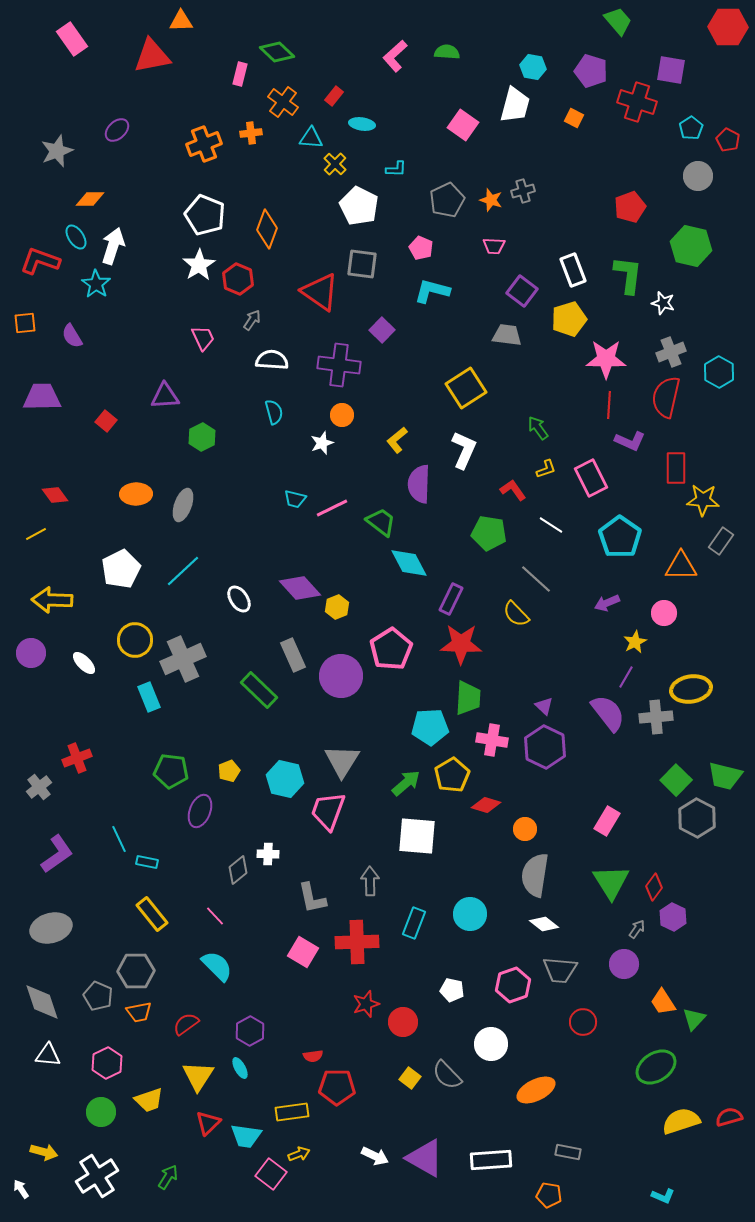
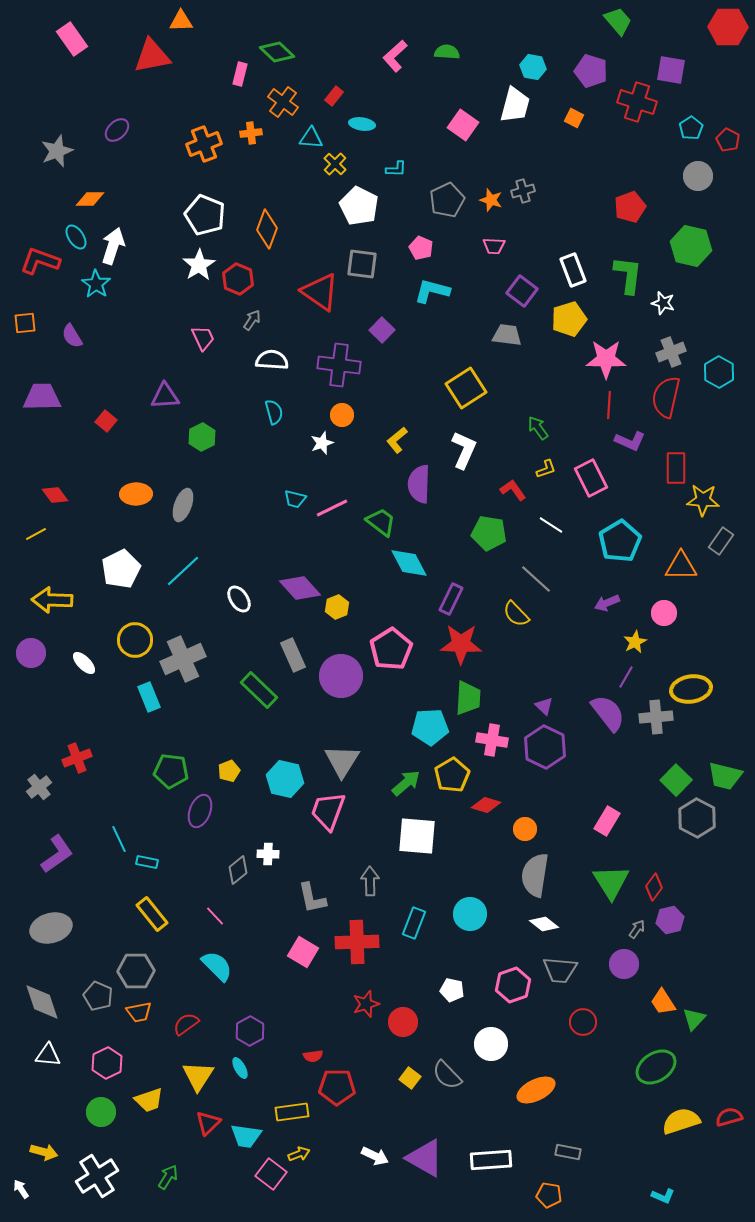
cyan pentagon at (620, 537): moved 4 px down; rotated 6 degrees clockwise
purple hexagon at (673, 917): moved 3 px left, 3 px down; rotated 20 degrees clockwise
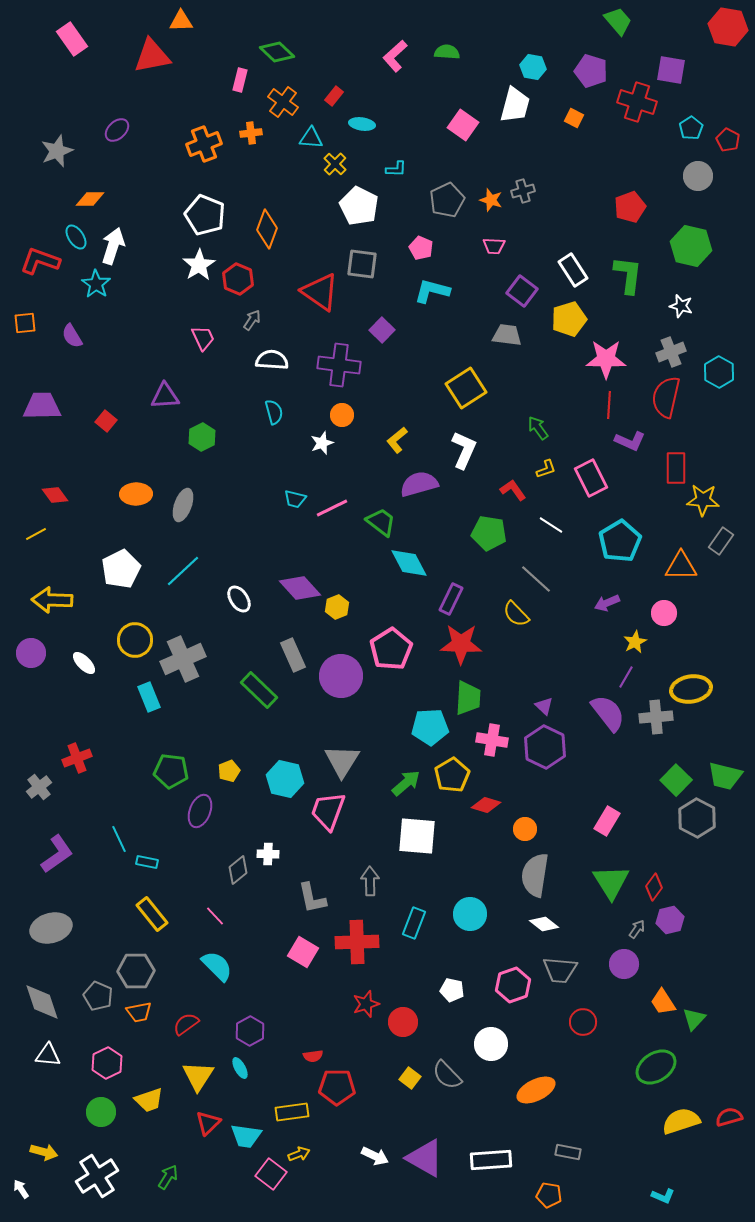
red hexagon at (728, 27): rotated 9 degrees clockwise
pink rectangle at (240, 74): moved 6 px down
white rectangle at (573, 270): rotated 12 degrees counterclockwise
white star at (663, 303): moved 18 px right, 3 px down
purple trapezoid at (42, 397): moved 9 px down
purple semicircle at (419, 484): rotated 72 degrees clockwise
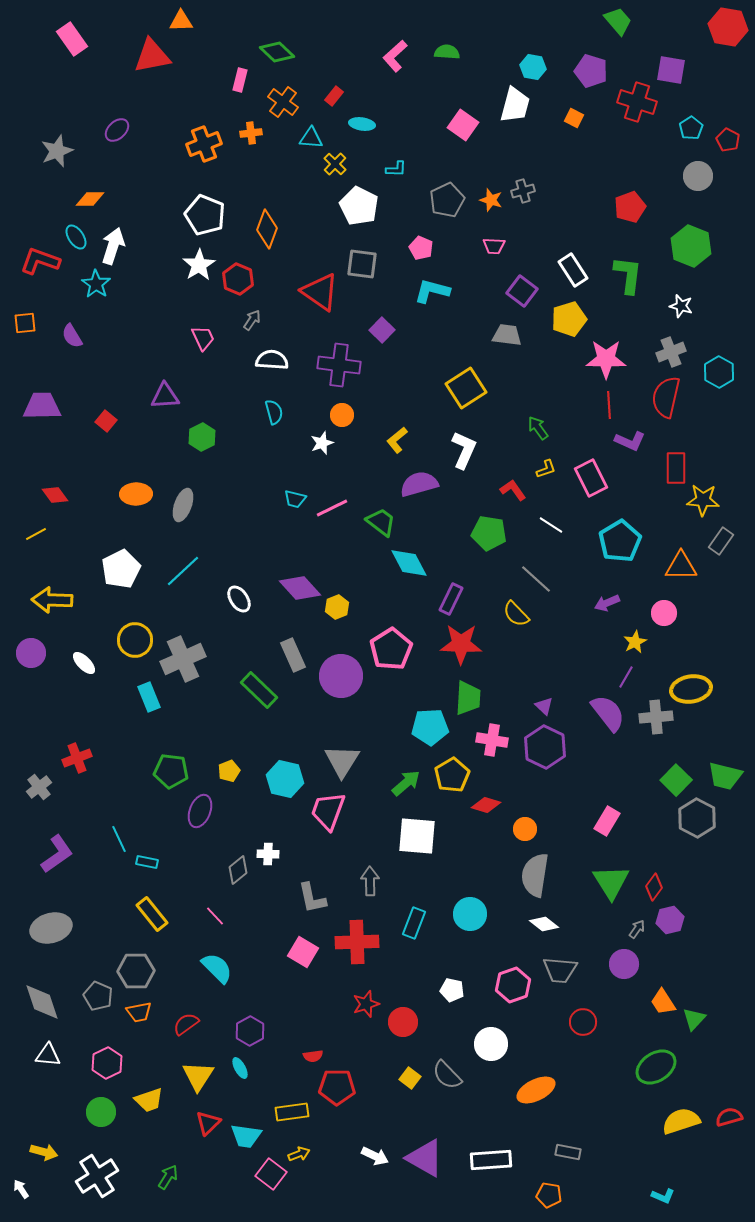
green hexagon at (691, 246): rotated 9 degrees clockwise
red line at (609, 405): rotated 8 degrees counterclockwise
cyan semicircle at (217, 966): moved 2 px down
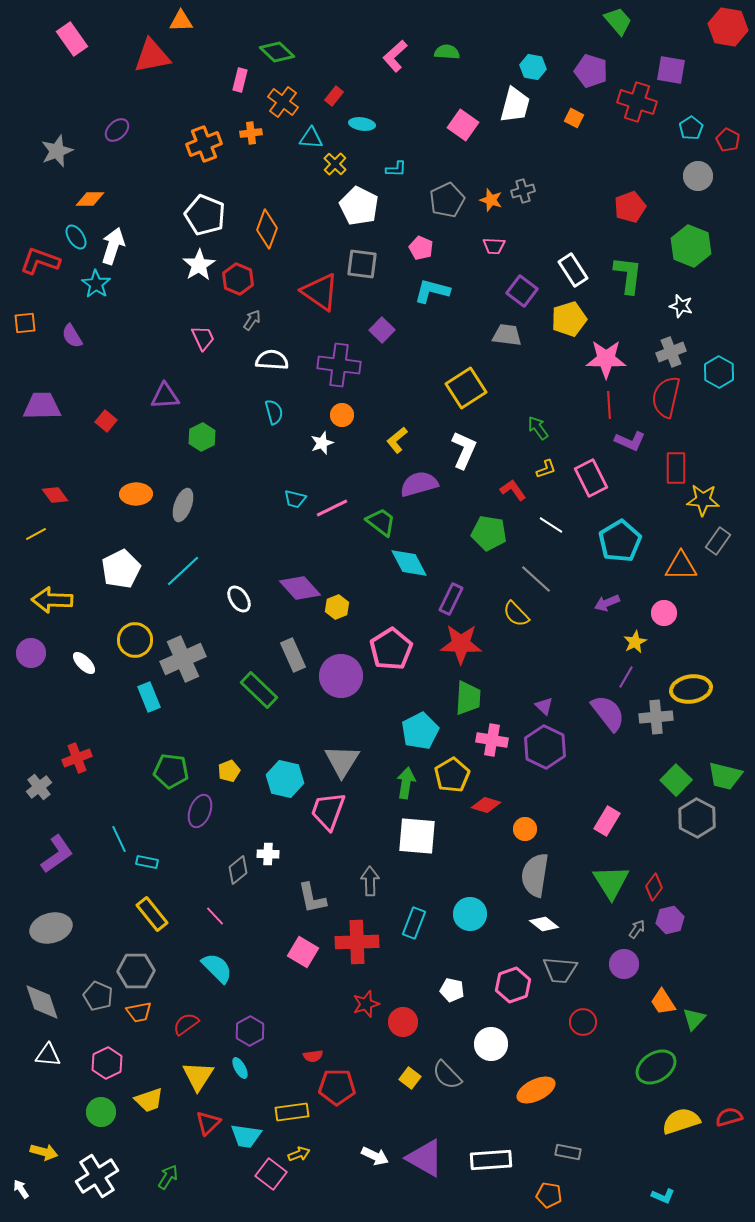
gray rectangle at (721, 541): moved 3 px left
cyan pentagon at (430, 727): moved 10 px left, 4 px down; rotated 24 degrees counterclockwise
green arrow at (406, 783): rotated 40 degrees counterclockwise
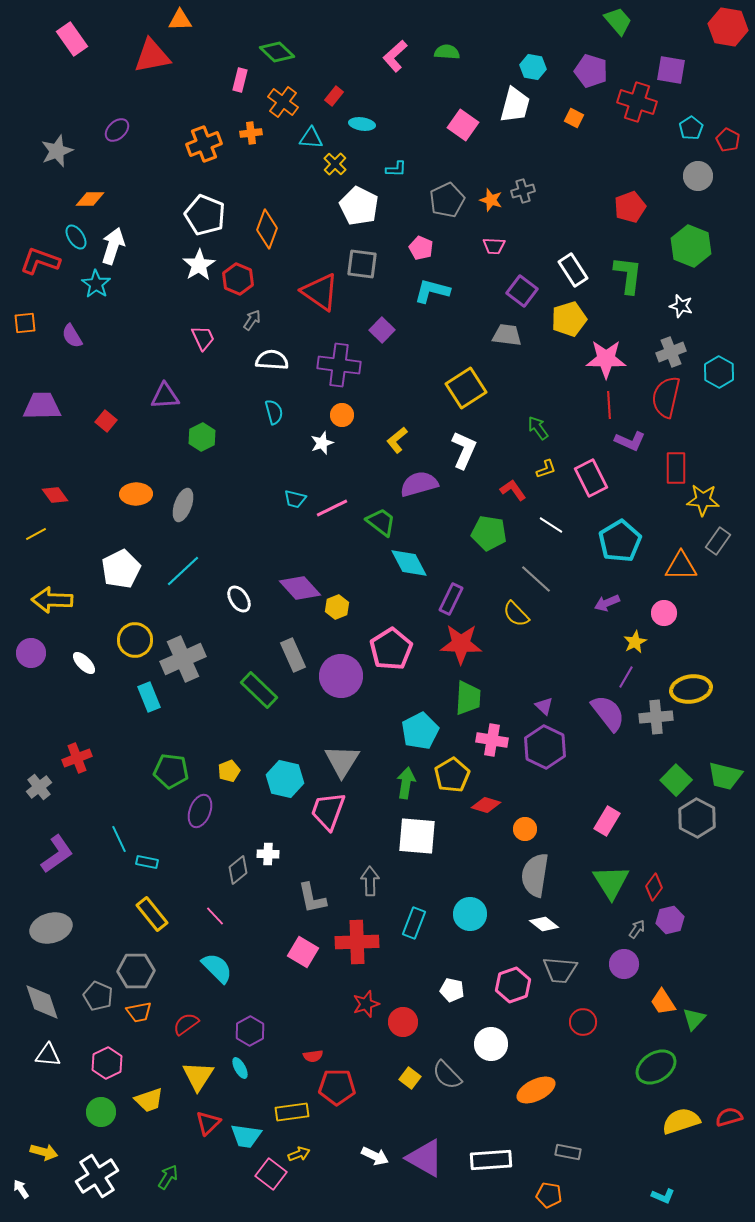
orange triangle at (181, 21): moved 1 px left, 1 px up
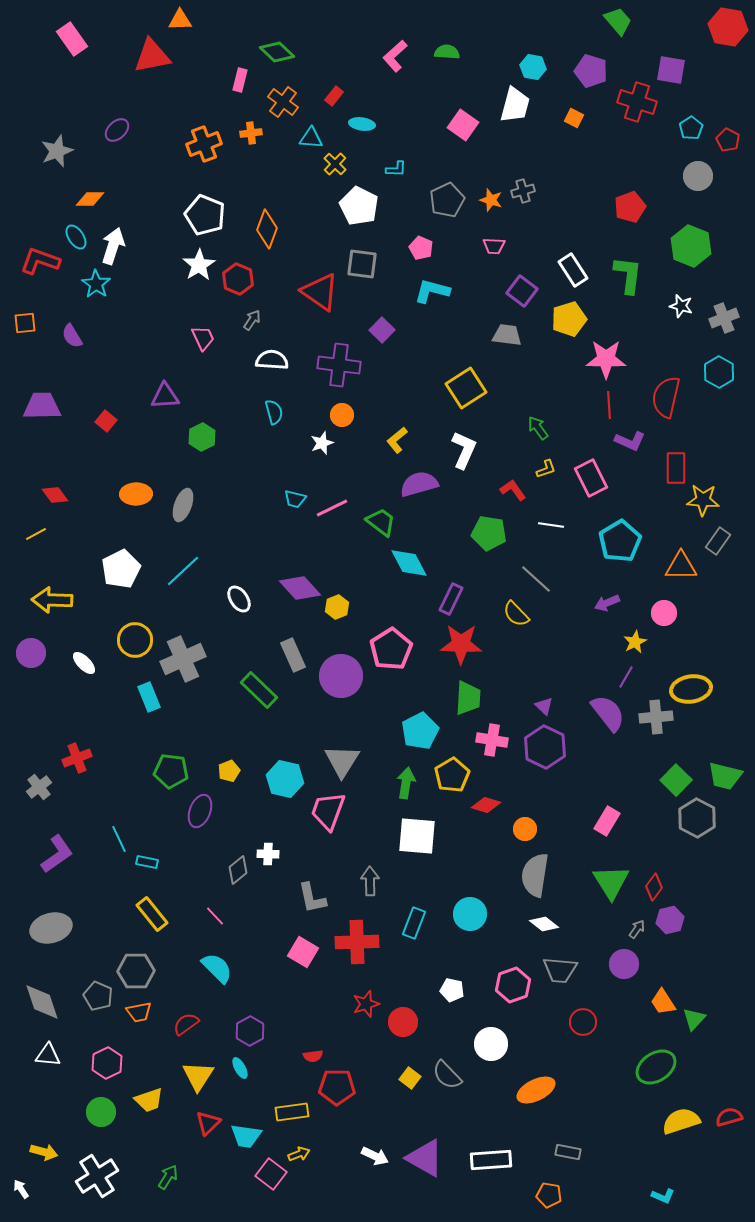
gray cross at (671, 352): moved 53 px right, 34 px up
white line at (551, 525): rotated 25 degrees counterclockwise
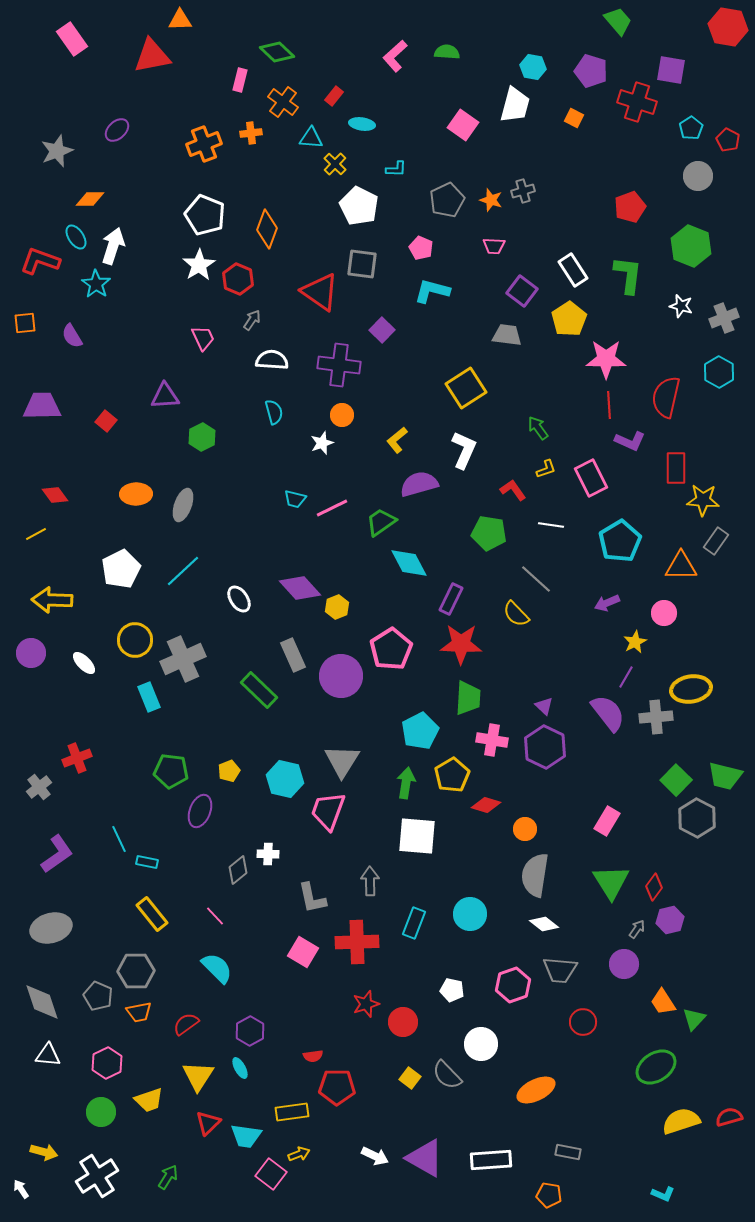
yellow pentagon at (569, 319): rotated 16 degrees counterclockwise
green trapezoid at (381, 522): rotated 72 degrees counterclockwise
gray rectangle at (718, 541): moved 2 px left
white circle at (491, 1044): moved 10 px left
cyan L-shape at (663, 1196): moved 2 px up
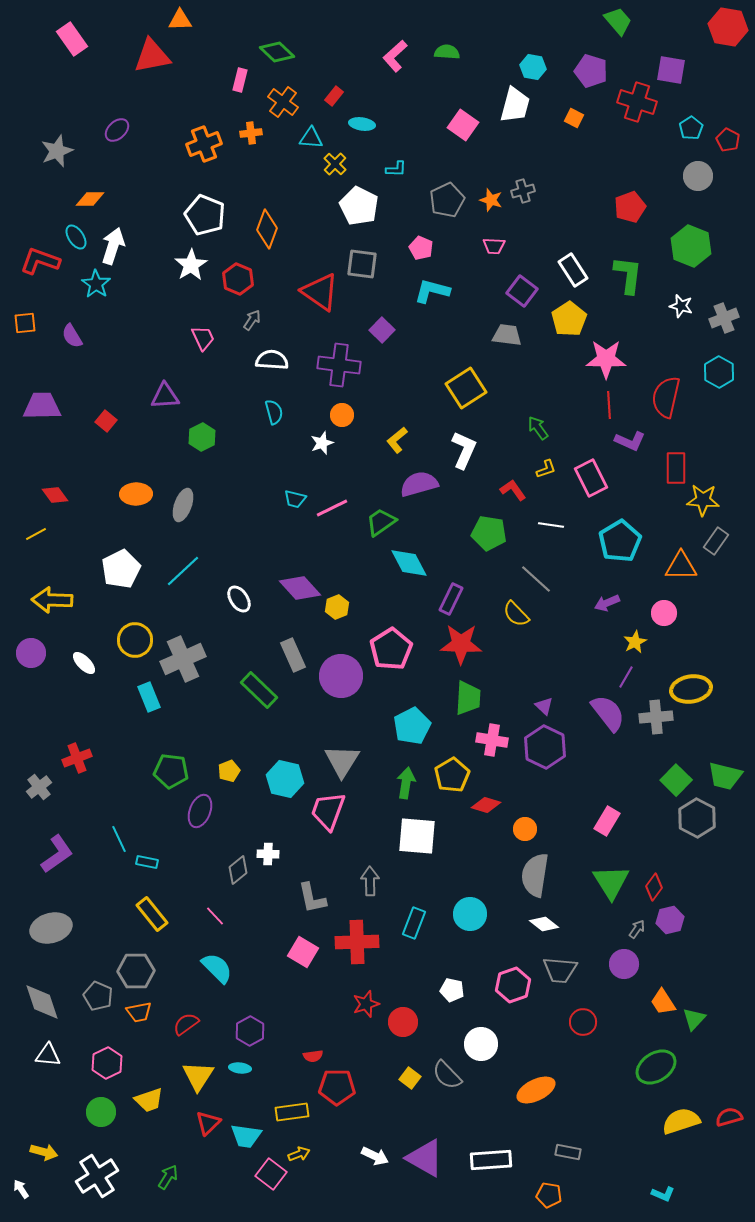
white star at (199, 265): moved 8 px left
cyan pentagon at (420, 731): moved 8 px left, 5 px up
cyan ellipse at (240, 1068): rotated 55 degrees counterclockwise
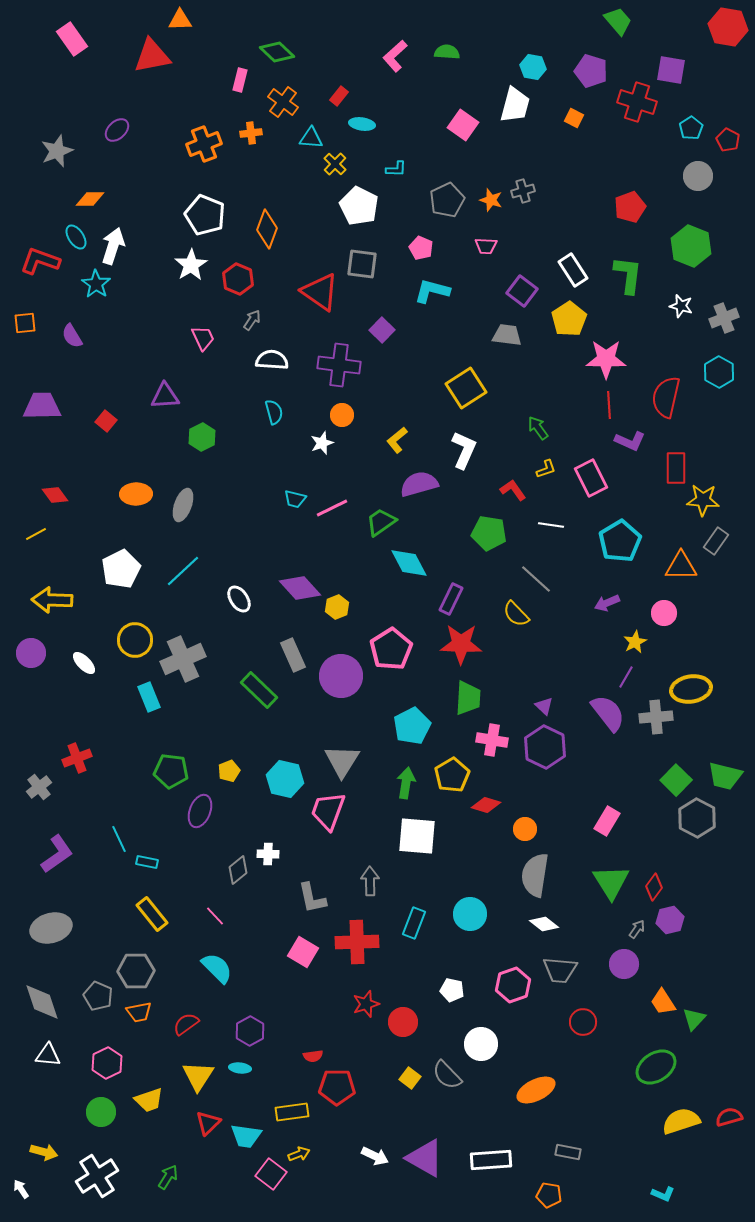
red rectangle at (334, 96): moved 5 px right
pink trapezoid at (494, 246): moved 8 px left
